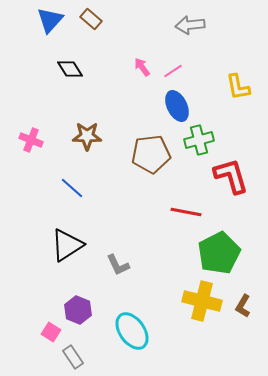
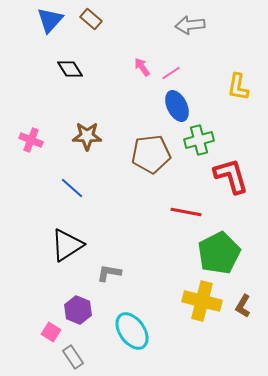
pink line: moved 2 px left, 2 px down
yellow L-shape: rotated 20 degrees clockwise
gray L-shape: moved 9 px left, 8 px down; rotated 125 degrees clockwise
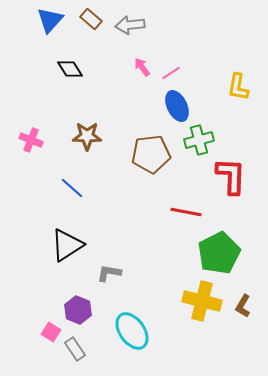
gray arrow: moved 60 px left
red L-shape: rotated 18 degrees clockwise
gray rectangle: moved 2 px right, 8 px up
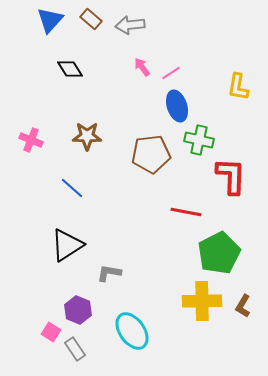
blue ellipse: rotated 8 degrees clockwise
green cross: rotated 28 degrees clockwise
yellow cross: rotated 15 degrees counterclockwise
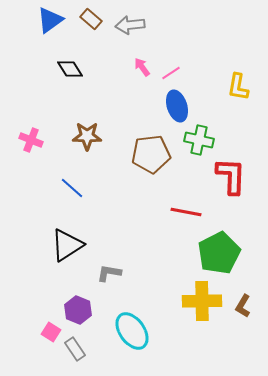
blue triangle: rotated 12 degrees clockwise
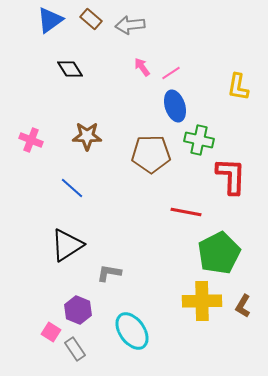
blue ellipse: moved 2 px left
brown pentagon: rotated 6 degrees clockwise
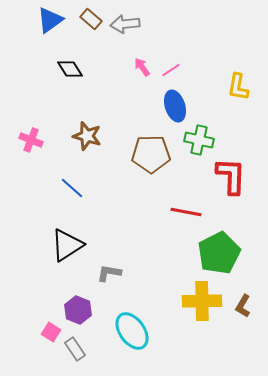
gray arrow: moved 5 px left, 1 px up
pink line: moved 3 px up
brown star: rotated 16 degrees clockwise
